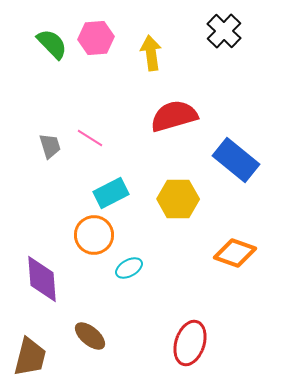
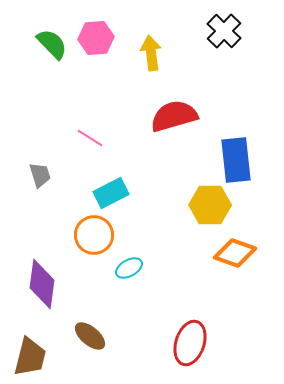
gray trapezoid: moved 10 px left, 29 px down
blue rectangle: rotated 45 degrees clockwise
yellow hexagon: moved 32 px right, 6 px down
purple diamond: moved 5 px down; rotated 12 degrees clockwise
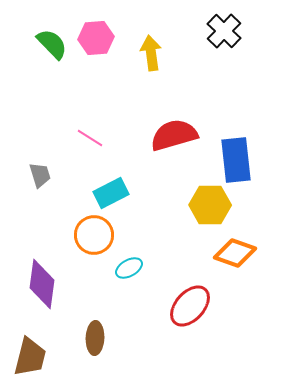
red semicircle: moved 19 px down
brown ellipse: moved 5 px right, 2 px down; rotated 52 degrees clockwise
red ellipse: moved 37 px up; rotated 24 degrees clockwise
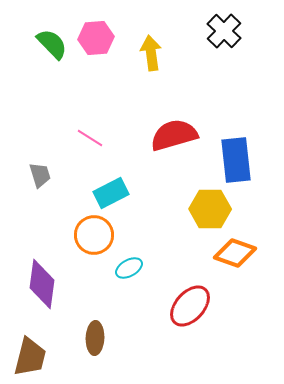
yellow hexagon: moved 4 px down
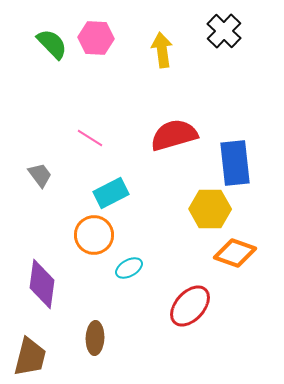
pink hexagon: rotated 8 degrees clockwise
yellow arrow: moved 11 px right, 3 px up
blue rectangle: moved 1 px left, 3 px down
gray trapezoid: rotated 20 degrees counterclockwise
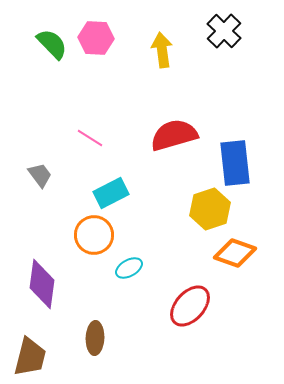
yellow hexagon: rotated 18 degrees counterclockwise
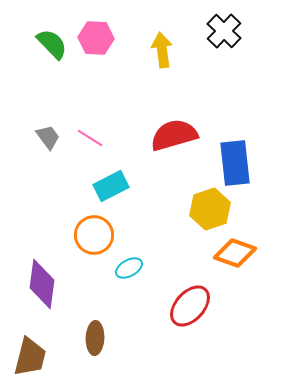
gray trapezoid: moved 8 px right, 38 px up
cyan rectangle: moved 7 px up
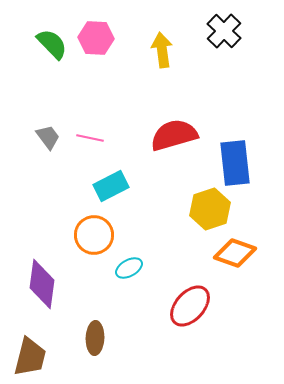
pink line: rotated 20 degrees counterclockwise
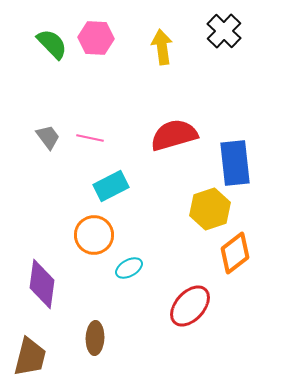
yellow arrow: moved 3 px up
orange diamond: rotated 57 degrees counterclockwise
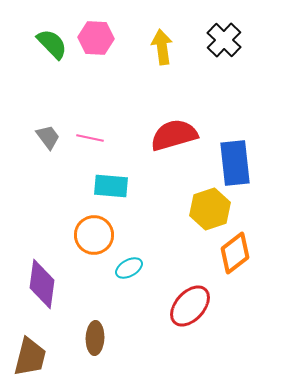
black cross: moved 9 px down
cyan rectangle: rotated 32 degrees clockwise
